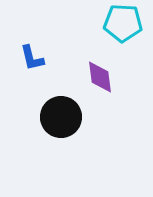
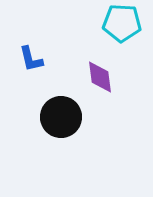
cyan pentagon: moved 1 px left
blue L-shape: moved 1 px left, 1 px down
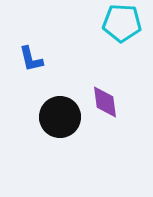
purple diamond: moved 5 px right, 25 px down
black circle: moved 1 px left
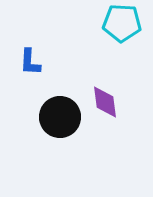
blue L-shape: moved 1 px left, 3 px down; rotated 16 degrees clockwise
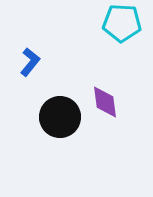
blue L-shape: rotated 144 degrees counterclockwise
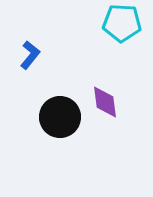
blue L-shape: moved 7 px up
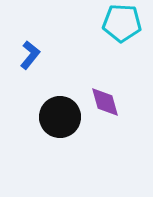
purple diamond: rotated 8 degrees counterclockwise
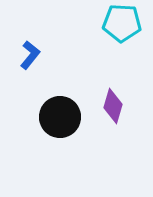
purple diamond: moved 8 px right, 4 px down; rotated 32 degrees clockwise
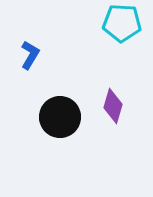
blue L-shape: rotated 8 degrees counterclockwise
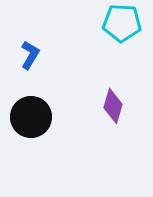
black circle: moved 29 px left
